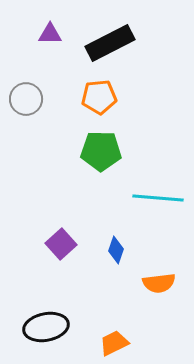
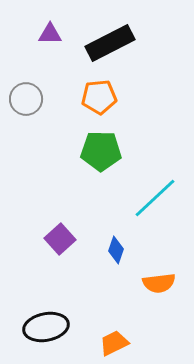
cyan line: moved 3 px left; rotated 48 degrees counterclockwise
purple square: moved 1 px left, 5 px up
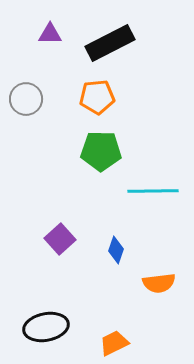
orange pentagon: moved 2 px left
cyan line: moved 2 px left, 7 px up; rotated 42 degrees clockwise
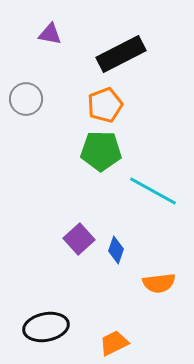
purple triangle: rotated 10 degrees clockwise
black rectangle: moved 11 px right, 11 px down
orange pentagon: moved 8 px right, 8 px down; rotated 16 degrees counterclockwise
cyan line: rotated 30 degrees clockwise
purple square: moved 19 px right
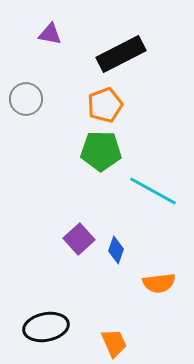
orange trapezoid: rotated 92 degrees clockwise
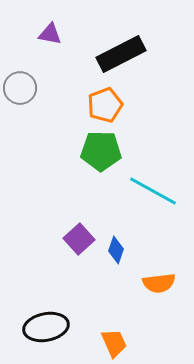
gray circle: moved 6 px left, 11 px up
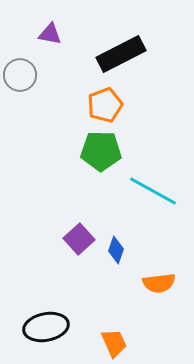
gray circle: moved 13 px up
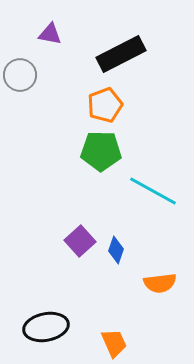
purple square: moved 1 px right, 2 px down
orange semicircle: moved 1 px right
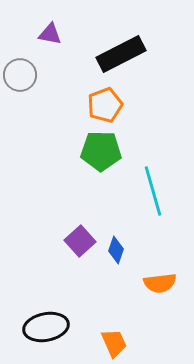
cyan line: rotated 45 degrees clockwise
